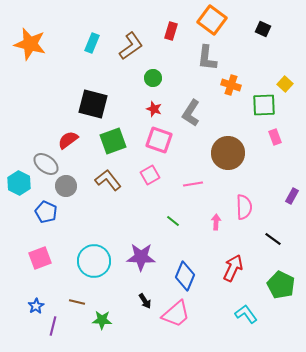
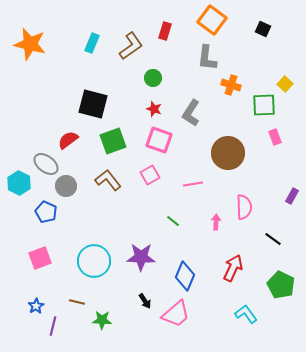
red rectangle at (171, 31): moved 6 px left
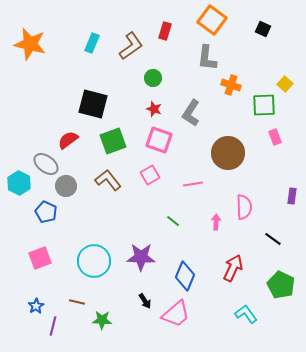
purple rectangle at (292, 196): rotated 21 degrees counterclockwise
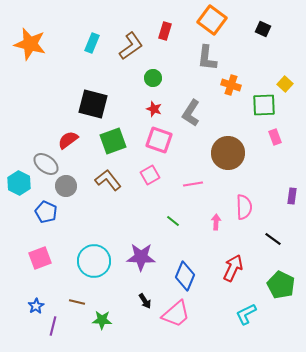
cyan L-shape at (246, 314): rotated 80 degrees counterclockwise
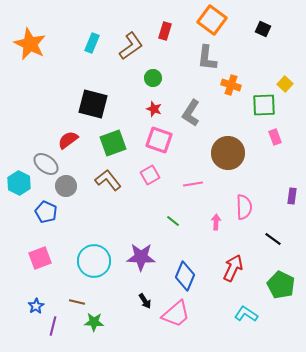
orange star at (30, 44): rotated 12 degrees clockwise
green square at (113, 141): moved 2 px down
cyan L-shape at (246, 314): rotated 60 degrees clockwise
green star at (102, 320): moved 8 px left, 2 px down
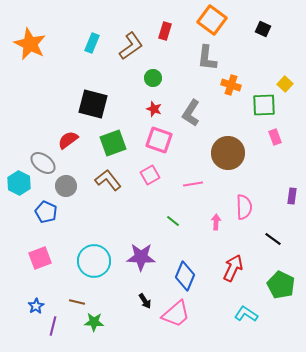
gray ellipse at (46, 164): moved 3 px left, 1 px up
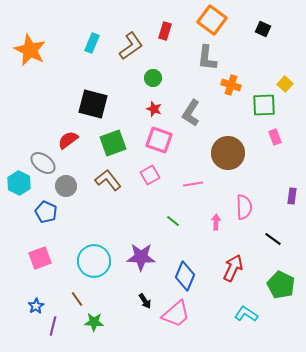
orange star at (30, 44): moved 6 px down
brown line at (77, 302): moved 3 px up; rotated 42 degrees clockwise
